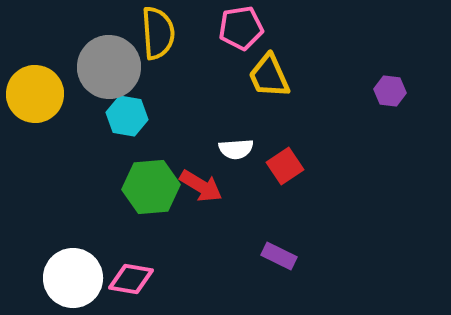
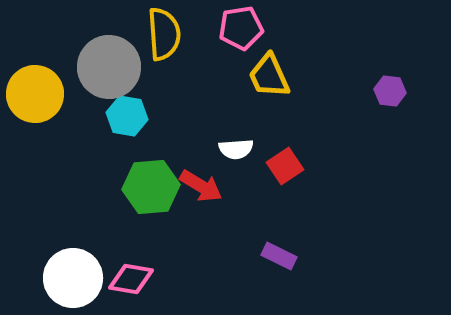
yellow semicircle: moved 6 px right, 1 px down
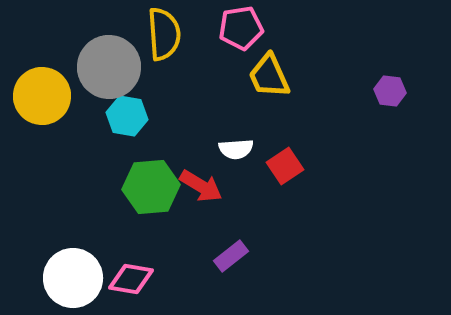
yellow circle: moved 7 px right, 2 px down
purple rectangle: moved 48 px left; rotated 64 degrees counterclockwise
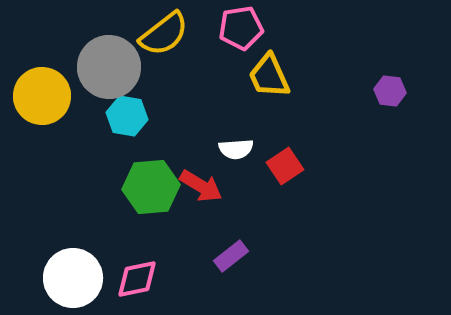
yellow semicircle: rotated 56 degrees clockwise
pink diamond: moved 6 px right; rotated 21 degrees counterclockwise
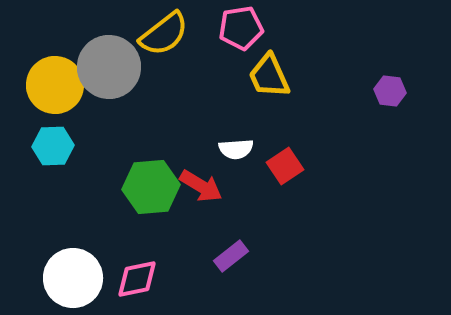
yellow circle: moved 13 px right, 11 px up
cyan hexagon: moved 74 px left, 30 px down; rotated 12 degrees counterclockwise
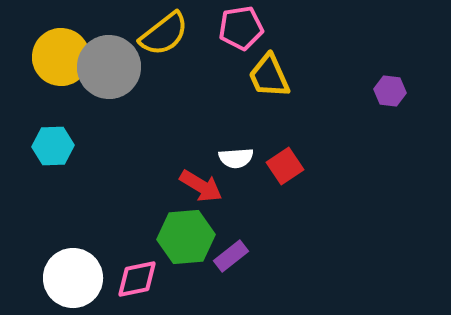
yellow circle: moved 6 px right, 28 px up
white semicircle: moved 9 px down
green hexagon: moved 35 px right, 50 px down
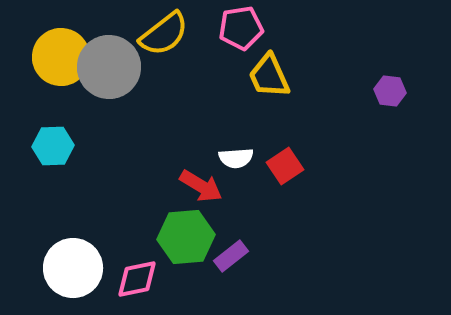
white circle: moved 10 px up
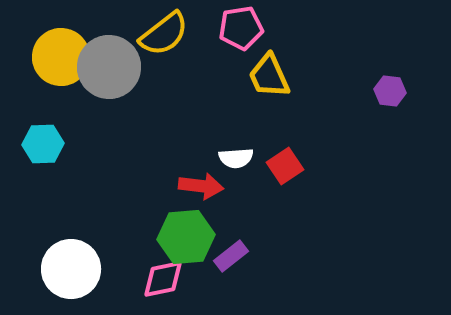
cyan hexagon: moved 10 px left, 2 px up
red arrow: rotated 24 degrees counterclockwise
white circle: moved 2 px left, 1 px down
pink diamond: moved 26 px right
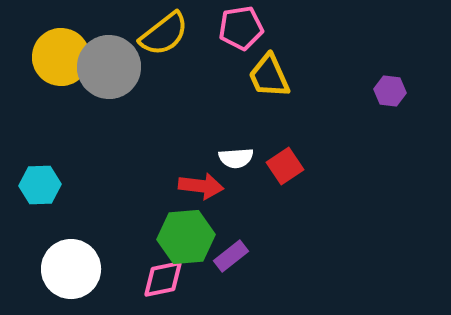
cyan hexagon: moved 3 px left, 41 px down
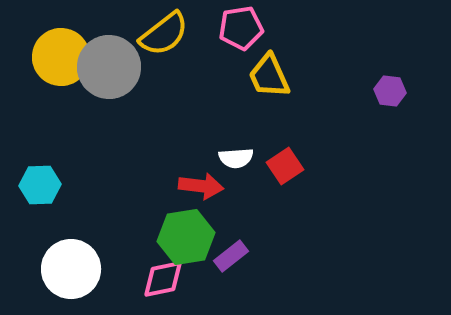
green hexagon: rotated 4 degrees counterclockwise
